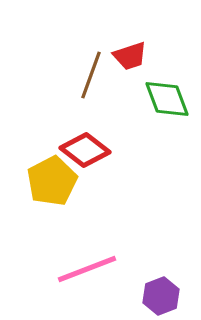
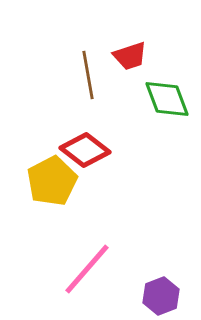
brown line: moved 3 px left; rotated 30 degrees counterclockwise
pink line: rotated 28 degrees counterclockwise
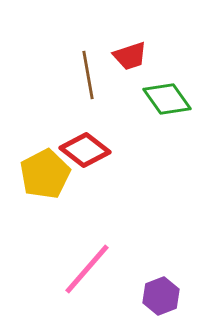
green diamond: rotated 15 degrees counterclockwise
yellow pentagon: moved 7 px left, 7 px up
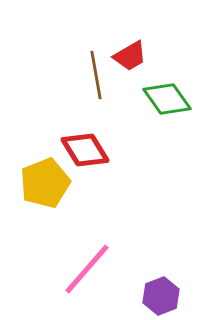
red trapezoid: rotated 12 degrees counterclockwise
brown line: moved 8 px right
red diamond: rotated 21 degrees clockwise
yellow pentagon: moved 9 px down; rotated 6 degrees clockwise
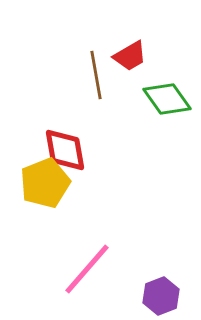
red diamond: moved 20 px left; rotated 21 degrees clockwise
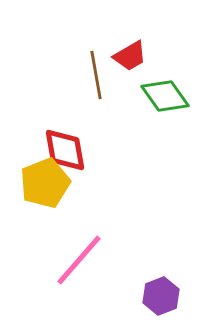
green diamond: moved 2 px left, 3 px up
pink line: moved 8 px left, 9 px up
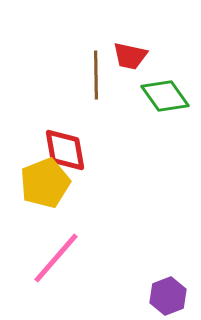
red trapezoid: rotated 42 degrees clockwise
brown line: rotated 9 degrees clockwise
pink line: moved 23 px left, 2 px up
purple hexagon: moved 7 px right
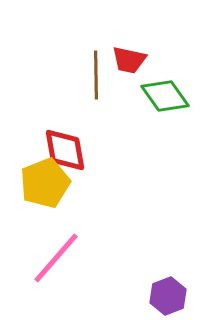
red trapezoid: moved 1 px left, 4 px down
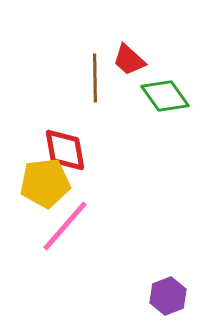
red trapezoid: rotated 30 degrees clockwise
brown line: moved 1 px left, 3 px down
yellow pentagon: rotated 15 degrees clockwise
pink line: moved 9 px right, 32 px up
